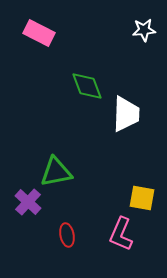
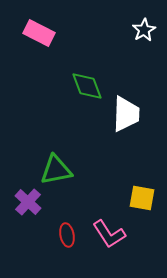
white star: rotated 25 degrees counterclockwise
green triangle: moved 2 px up
pink L-shape: moved 12 px left; rotated 56 degrees counterclockwise
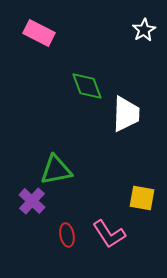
purple cross: moved 4 px right, 1 px up
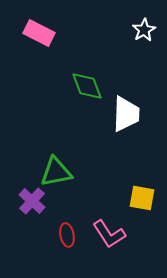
green triangle: moved 2 px down
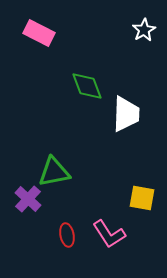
green triangle: moved 2 px left
purple cross: moved 4 px left, 2 px up
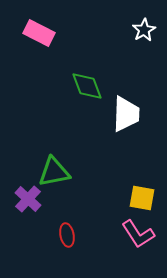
pink L-shape: moved 29 px right
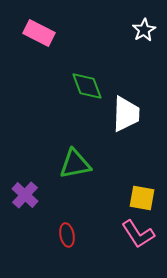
green triangle: moved 21 px right, 8 px up
purple cross: moved 3 px left, 4 px up
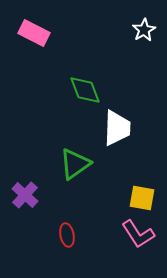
pink rectangle: moved 5 px left
green diamond: moved 2 px left, 4 px down
white trapezoid: moved 9 px left, 14 px down
green triangle: rotated 24 degrees counterclockwise
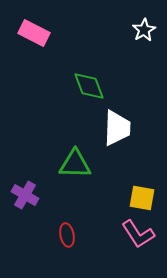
green diamond: moved 4 px right, 4 px up
green triangle: rotated 36 degrees clockwise
purple cross: rotated 12 degrees counterclockwise
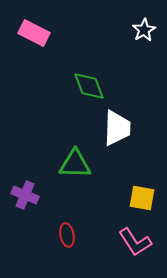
purple cross: rotated 8 degrees counterclockwise
pink L-shape: moved 3 px left, 8 px down
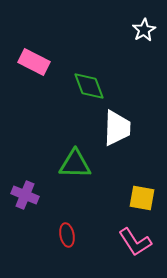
pink rectangle: moved 29 px down
